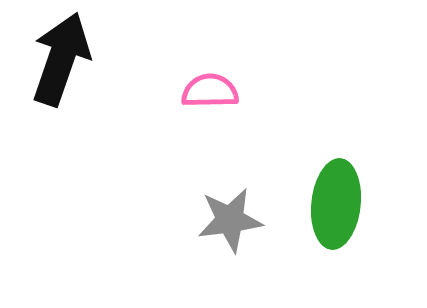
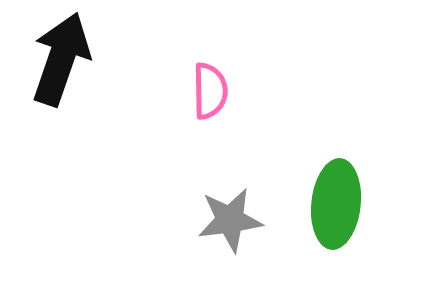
pink semicircle: rotated 90 degrees clockwise
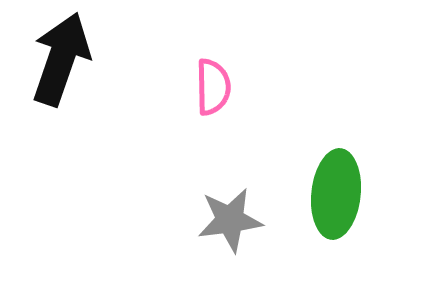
pink semicircle: moved 3 px right, 4 px up
green ellipse: moved 10 px up
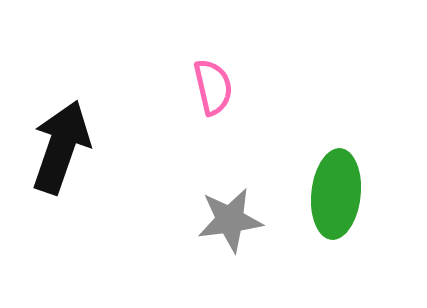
black arrow: moved 88 px down
pink semicircle: rotated 12 degrees counterclockwise
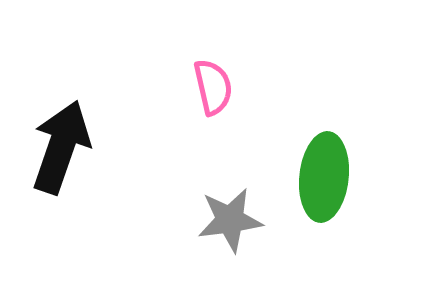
green ellipse: moved 12 px left, 17 px up
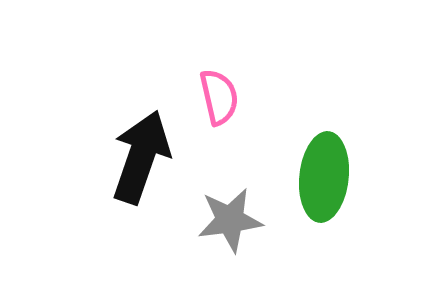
pink semicircle: moved 6 px right, 10 px down
black arrow: moved 80 px right, 10 px down
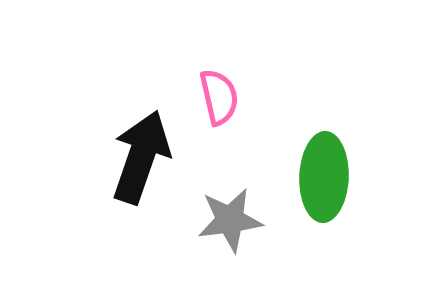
green ellipse: rotated 4 degrees counterclockwise
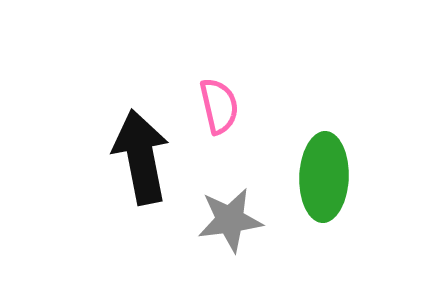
pink semicircle: moved 9 px down
black arrow: rotated 30 degrees counterclockwise
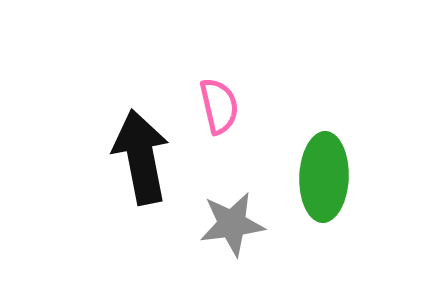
gray star: moved 2 px right, 4 px down
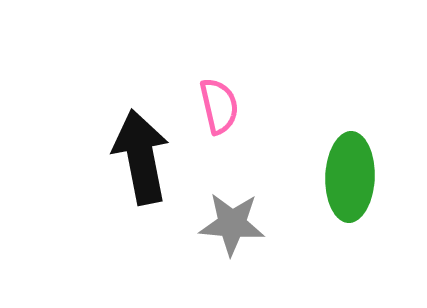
green ellipse: moved 26 px right
gray star: rotated 12 degrees clockwise
